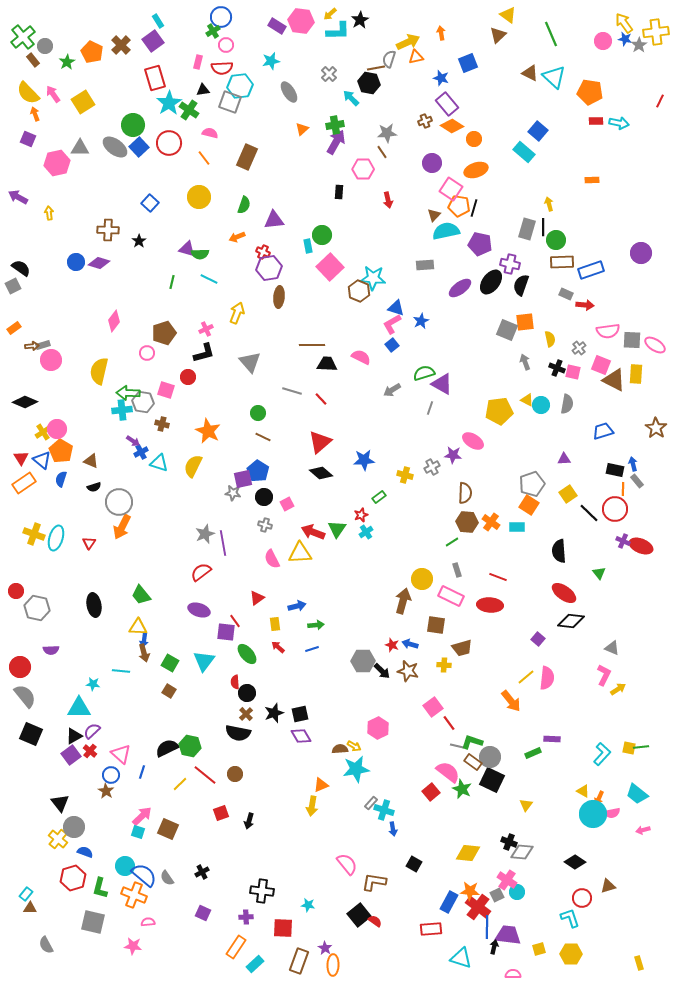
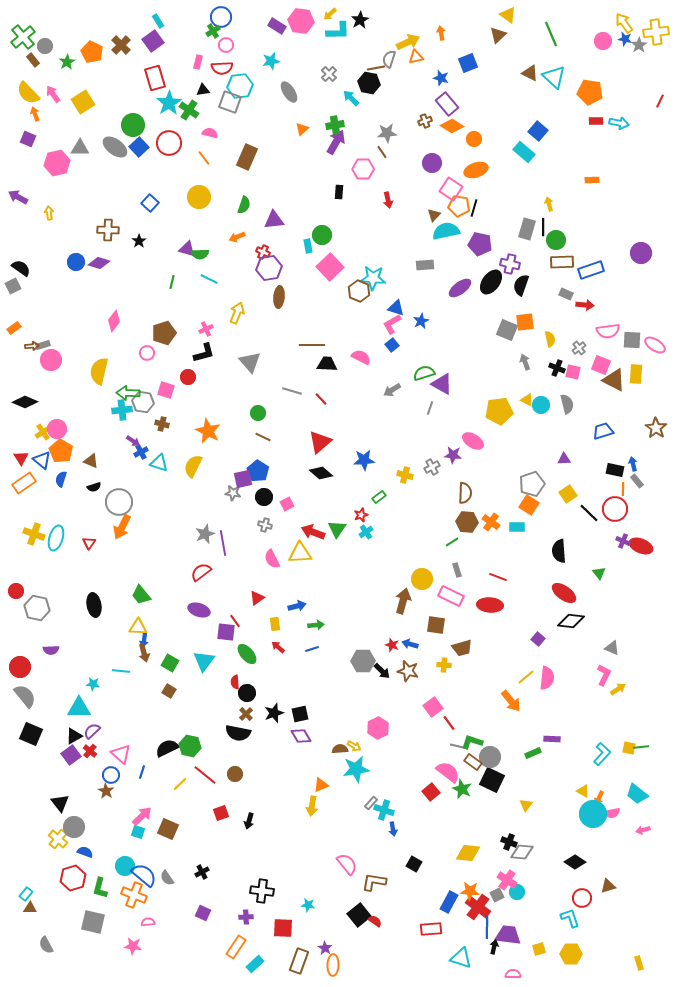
gray semicircle at (567, 404): rotated 24 degrees counterclockwise
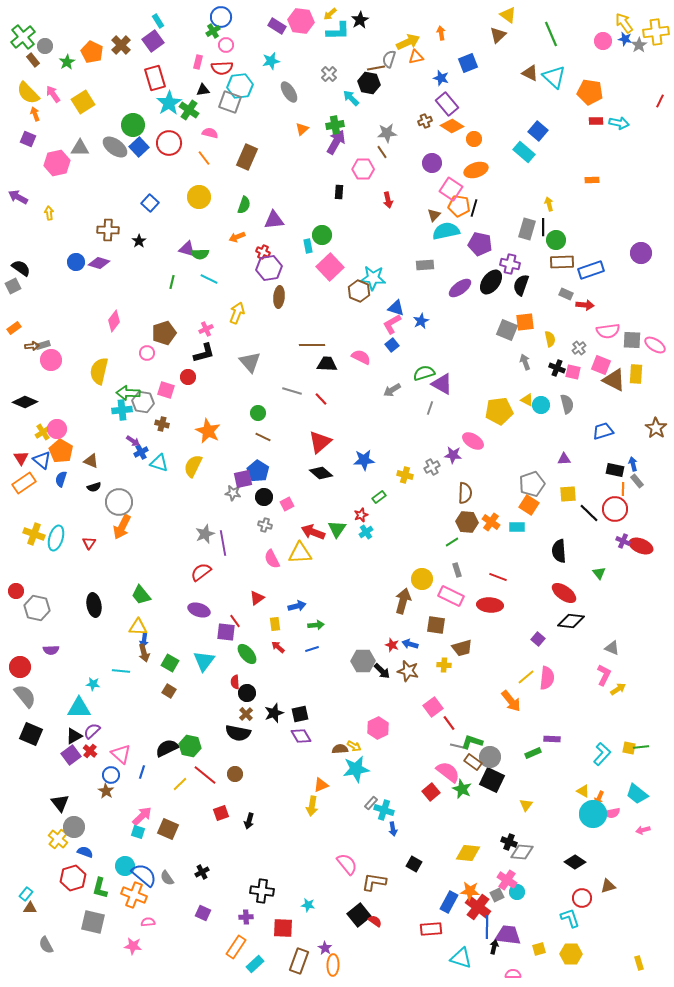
yellow square at (568, 494): rotated 30 degrees clockwise
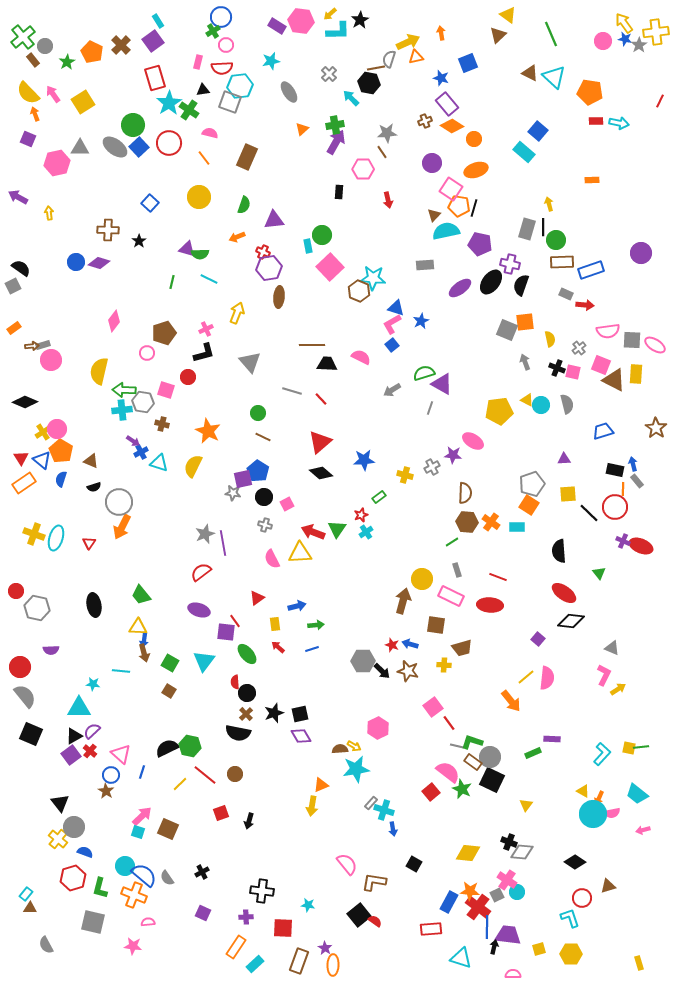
green arrow at (128, 393): moved 4 px left, 3 px up
red circle at (615, 509): moved 2 px up
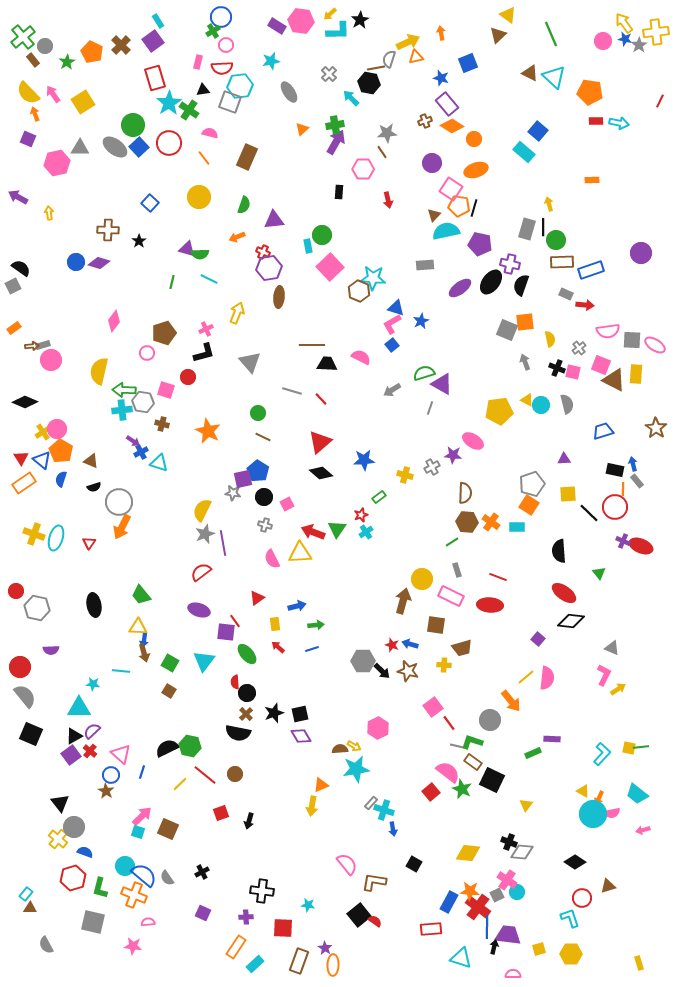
yellow semicircle at (193, 466): moved 9 px right, 44 px down
gray circle at (490, 757): moved 37 px up
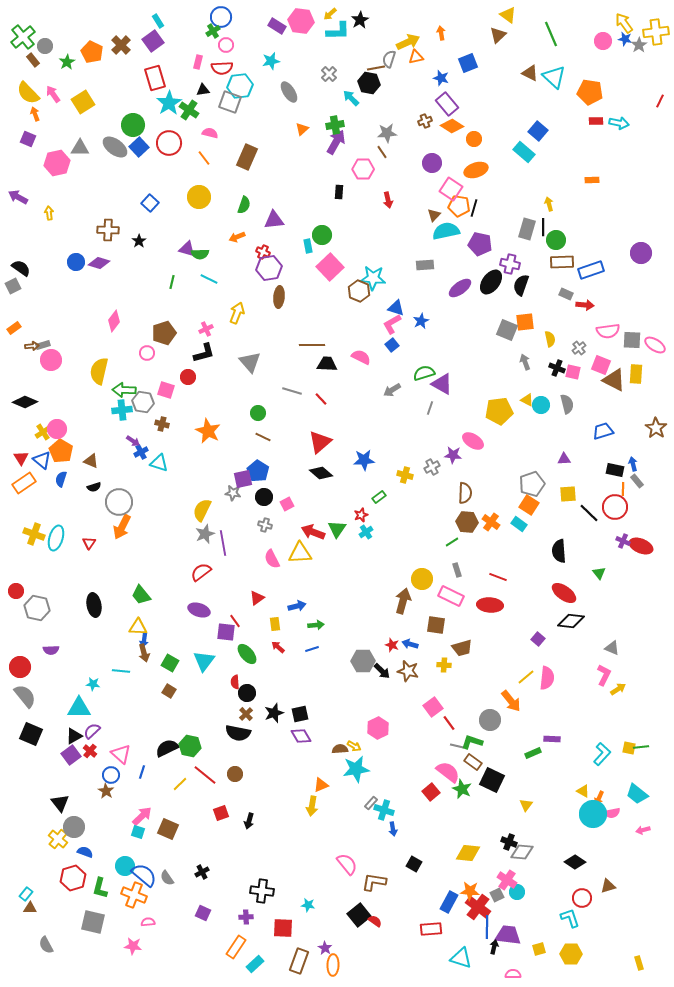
cyan rectangle at (517, 527): moved 2 px right, 3 px up; rotated 35 degrees clockwise
